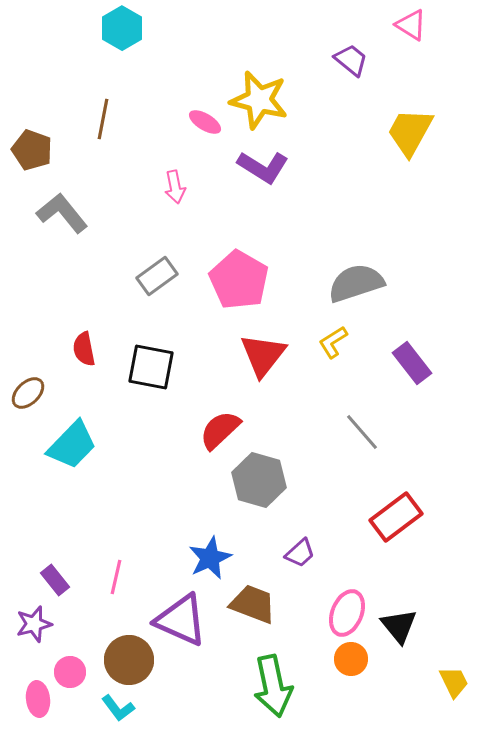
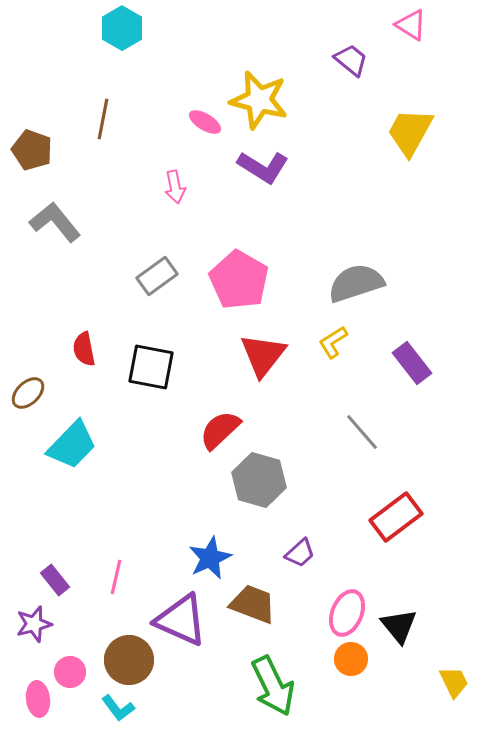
gray L-shape at (62, 213): moved 7 px left, 9 px down
green arrow at (273, 686): rotated 14 degrees counterclockwise
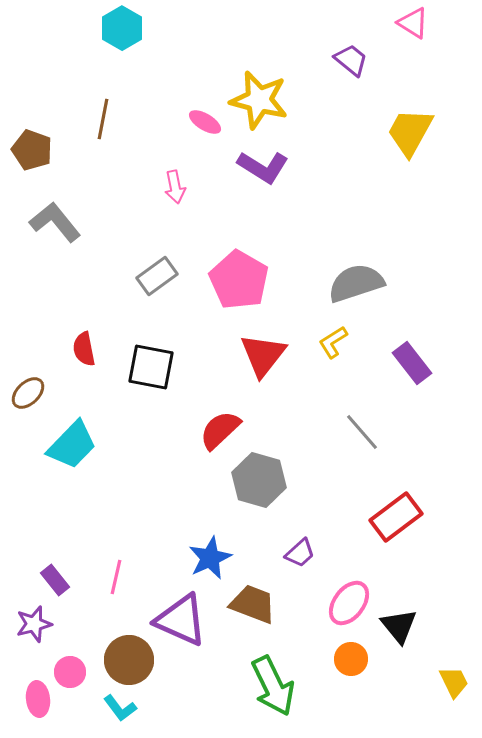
pink triangle at (411, 25): moved 2 px right, 2 px up
pink ellipse at (347, 613): moved 2 px right, 10 px up; rotated 15 degrees clockwise
cyan L-shape at (118, 708): moved 2 px right
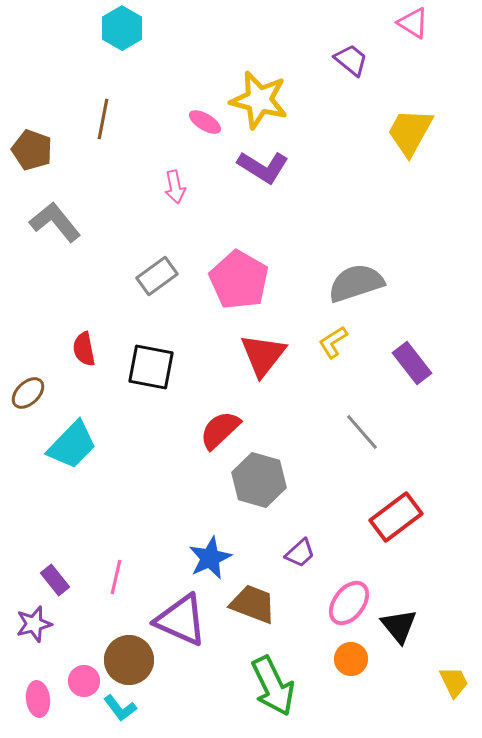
pink circle at (70, 672): moved 14 px right, 9 px down
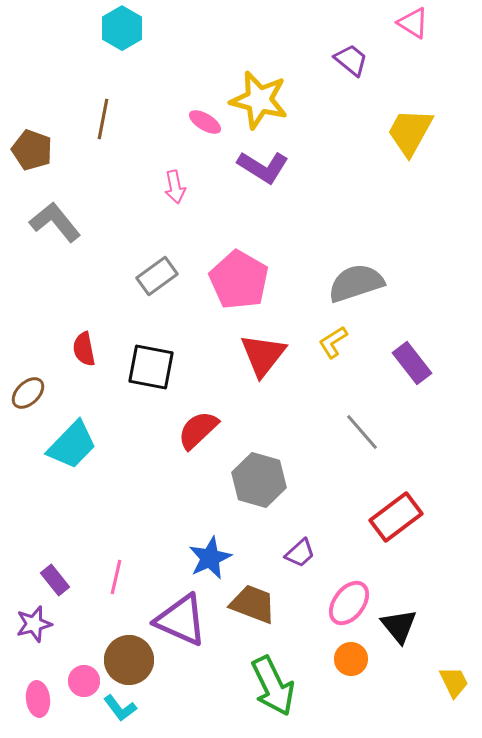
red semicircle at (220, 430): moved 22 px left
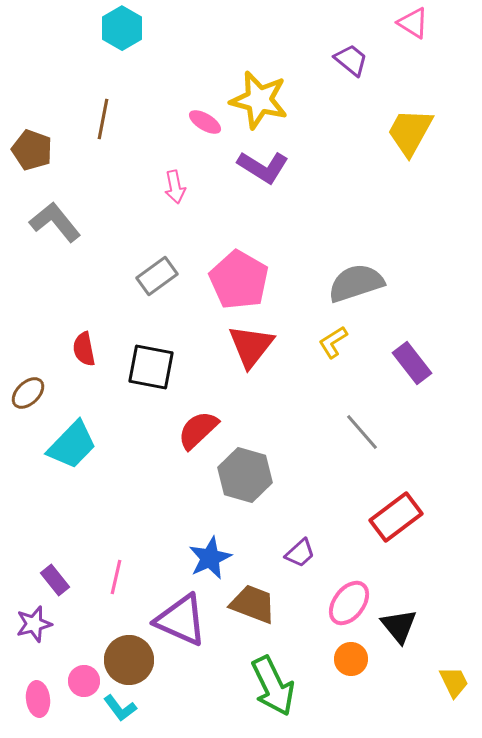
red triangle at (263, 355): moved 12 px left, 9 px up
gray hexagon at (259, 480): moved 14 px left, 5 px up
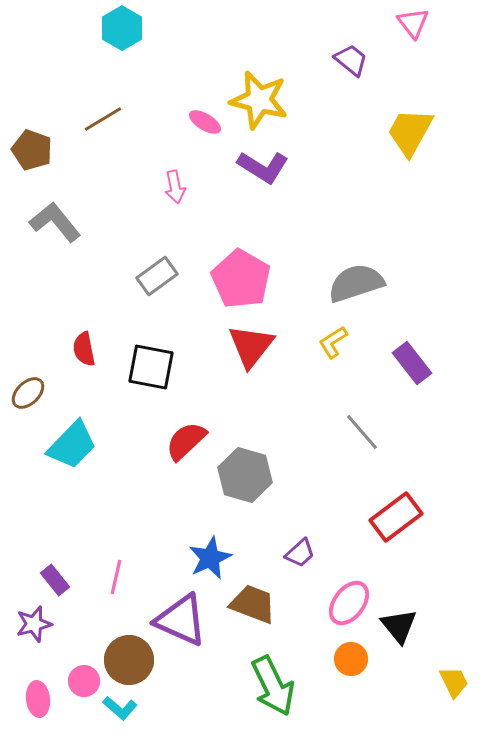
pink triangle at (413, 23): rotated 20 degrees clockwise
brown line at (103, 119): rotated 48 degrees clockwise
pink pentagon at (239, 280): moved 2 px right, 1 px up
red semicircle at (198, 430): moved 12 px left, 11 px down
cyan L-shape at (120, 708): rotated 12 degrees counterclockwise
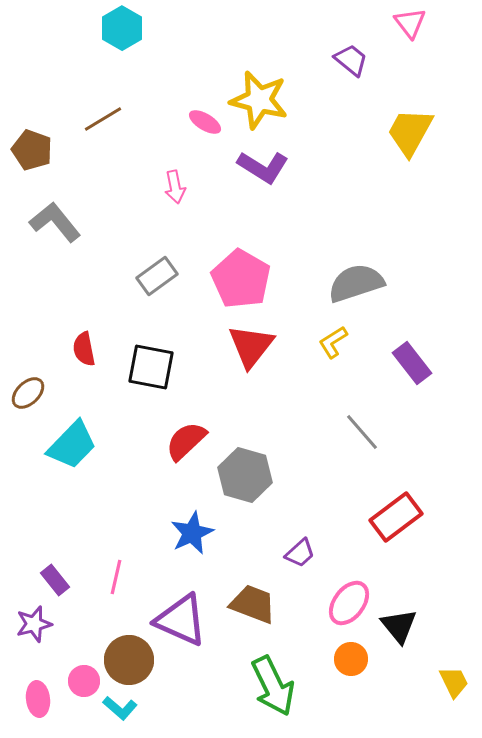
pink triangle at (413, 23): moved 3 px left
blue star at (210, 558): moved 18 px left, 25 px up
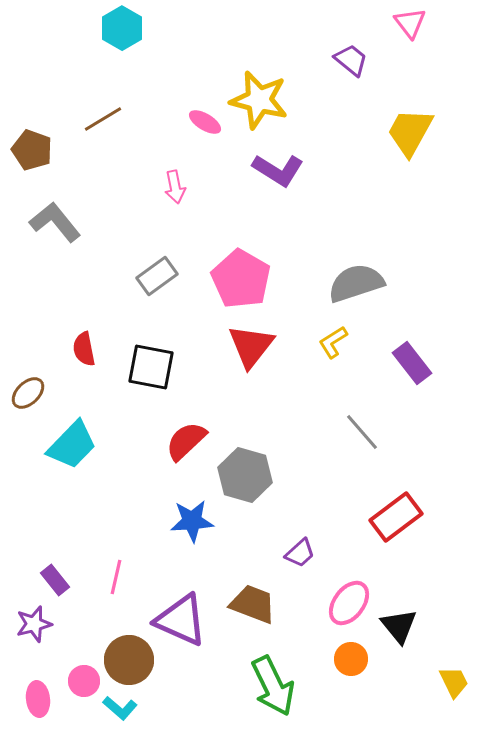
purple L-shape at (263, 167): moved 15 px right, 3 px down
blue star at (192, 533): moved 12 px up; rotated 21 degrees clockwise
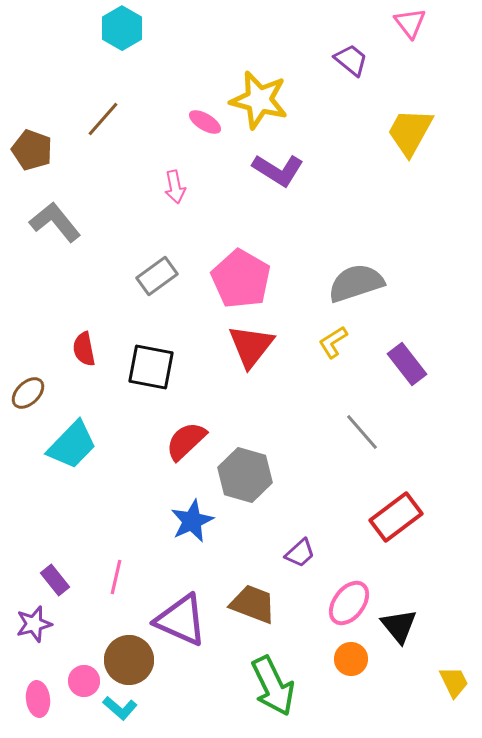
brown line at (103, 119): rotated 18 degrees counterclockwise
purple rectangle at (412, 363): moved 5 px left, 1 px down
blue star at (192, 521): rotated 21 degrees counterclockwise
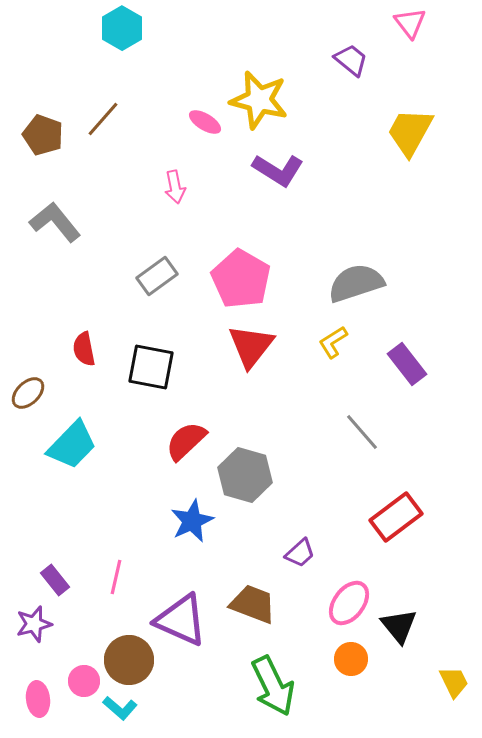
brown pentagon at (32, 150): moved 11 px right, 15 px up
